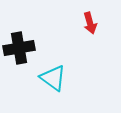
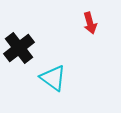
black cross: rotated 28 degrees counterclockwise
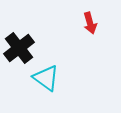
cyan triangle: moved 7 px left
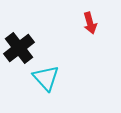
cyan triangle: rotated 12 degrees clockwise
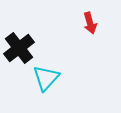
cyan triangle: rotated 24 degrees clockwise
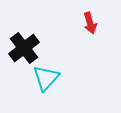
black cross: moved 5 px right
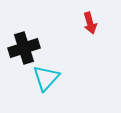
black cross: rotated 20 degrees clockwise
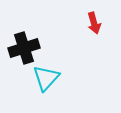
red arrow: moved 4 px right
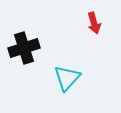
cyan triangle: moved 21 px right
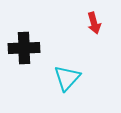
black cross: rotated 16 degrees clockwise
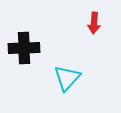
red arrow: rotated 20 degrees clockwise
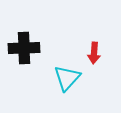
red arrow: moved 30 px down
